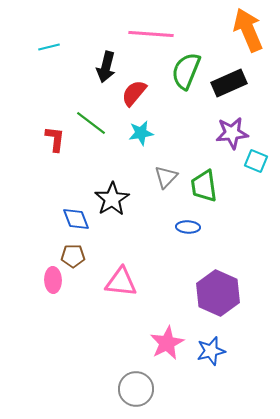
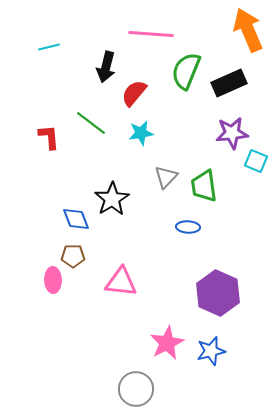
red L-shape: moved 6 px left, 2 px up; rotated 12 degrees counterclockwise
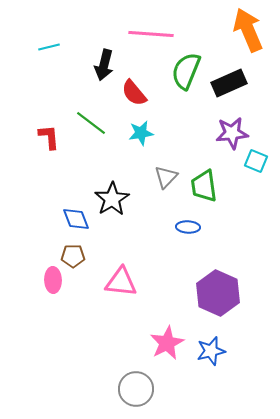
black arrow: moved 2 px left, 2 px up
red semicircle: rotated 80 degrees counterclockwise
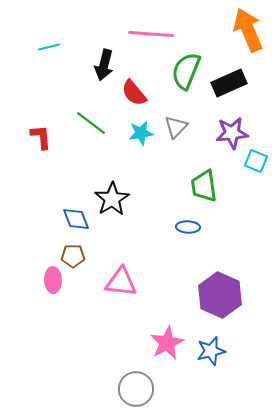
red L-shape: moved 8 px left
gray triangle: moved 10 px right, 50 px up
purple hexagon: moved 2 px right, 2 px down
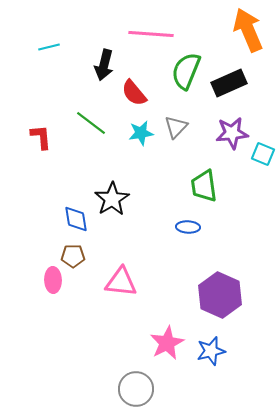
cyan square: moved 7 px right, 7 px up
blue diamond: rotated 12 degrees clockwise
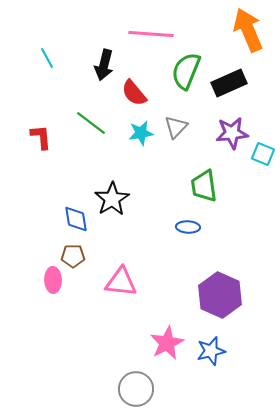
cyan line: moved 2 px left, 11 px down; rotated 75 degrees clockwise
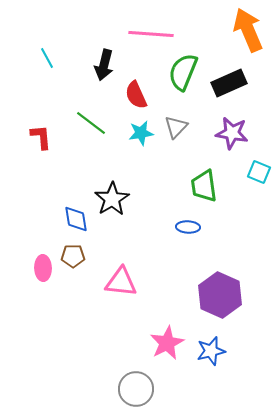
green semicircle: moved 3 px left, 1 px down
red semicircle: moved 2 px right, 2 px down; rotated 16 degrees clockwise
purple star: rotated 16 degrees clockwise
cyan square: moved 4 px left, 18 px down
pink ellipse: moved 10 px left, 12 px up
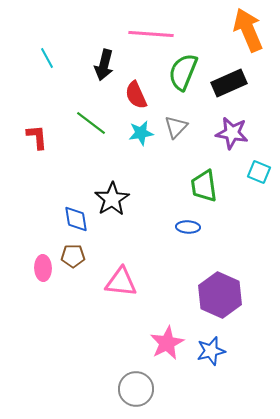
red L-shape: moved 4 px left
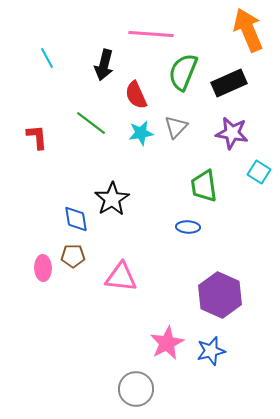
cyan square: rotated 10 degrees clockwise
pink triangle: moved 5 px up
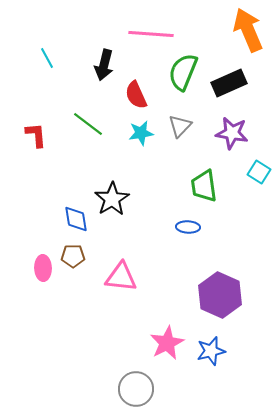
green line: moved 3 px left, 1 px down
gray triangle: moved 4 px right, 1 px up
red L-shape: moved 1 px left, 2 px up
